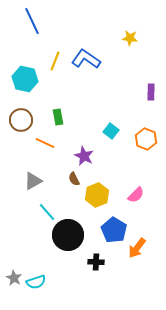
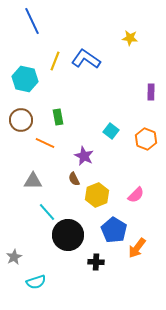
gray triangle: rotated 30 degrees clockwise
gray star: moved 21 px up; rotated 14 degrees clockwise
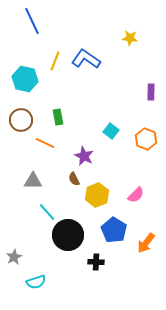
orange arrow: moved 9 px right, 5 px up
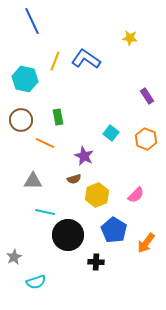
purple rectangle: moved 4 px left, 4 px down; rotated 35 degrees counterclockwise
cyan square: moved 2 px down
brown semicircle: rotated 80 degrees counterclockwise
cyan line: moved 2 px left; rotated 36 degrees counterclockwise
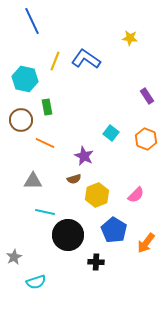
green rectangle: moved 11 px left, 10 px up
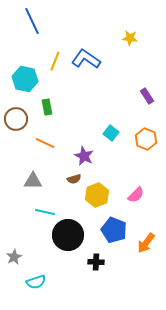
brown circle: moved 5 px left, 1 px up
blue pentagon: rotated 10 degrees counterclockwise
